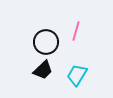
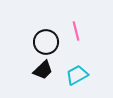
pink line: rotated 30 degrees counterclockwise
cyan trapezoid: rotated 30 degrees clockwise
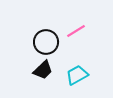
pink line: rotated 72 degrees clockwise
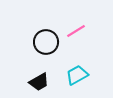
black trapezoid: moved 4 px left, 12 px down; rotated 15 degrees clockwise
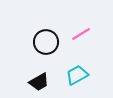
pink line: moved 5 px right, 3 px down
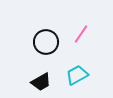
pink line: rotated 24 degrees counterclockwise
black trapezoid: moved 2 px right
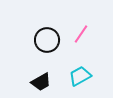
black circle: moved 1 px right, 2 px up
cyan trapezoid: moved 3 px right, 1 px down
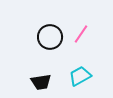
black circle: moved 3 px right, 3 px up
black trapezoid: rotated 20 degrees clockwise
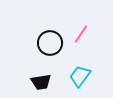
black circle: moved 6 px down
cyan trapezoid: rotated 25 degrees counterclockwise
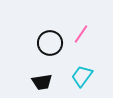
cyan trapezoid: moved 2 px right
black trapezoid: moved 1 px right
